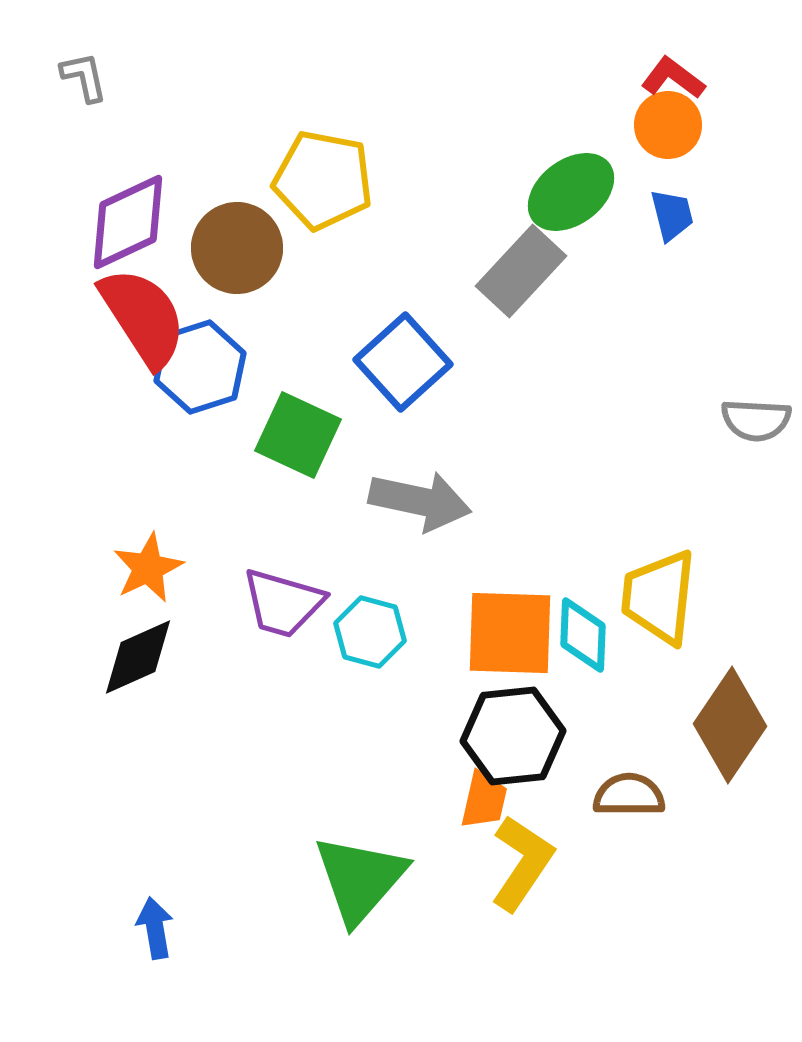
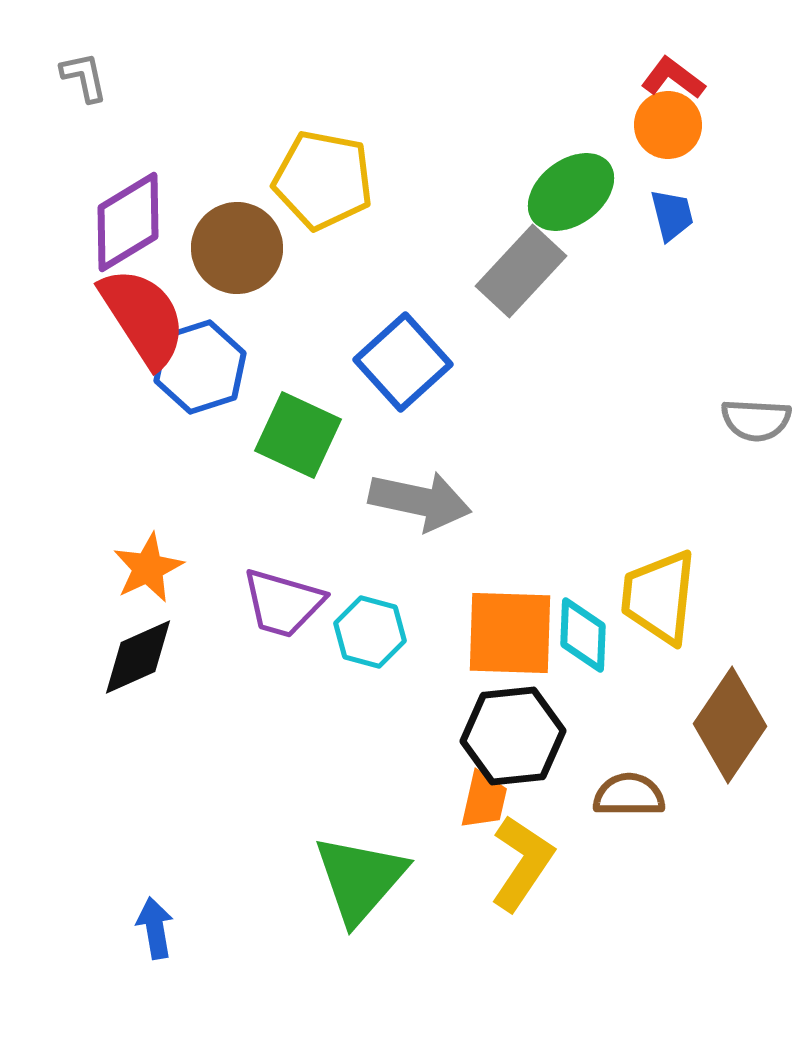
purple diamond: rotated 6 degrees counterclockwise
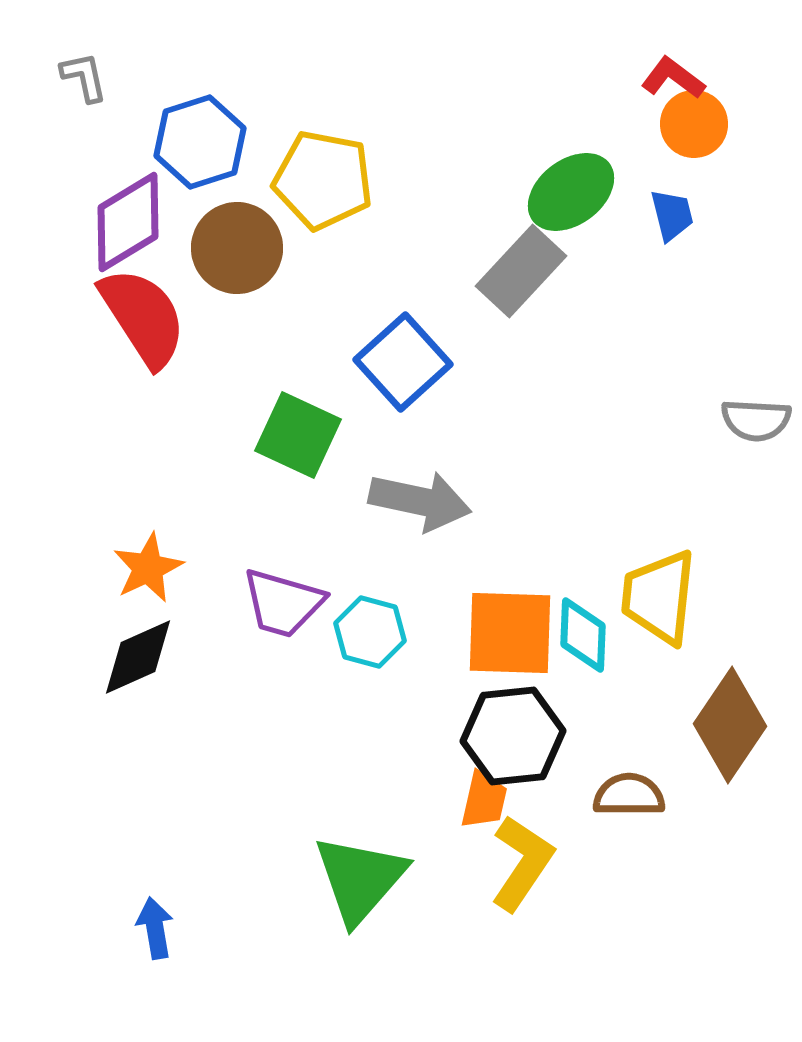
orange circle: moved 26 px right, 1 px up
blue hexagon: moved 225 px up
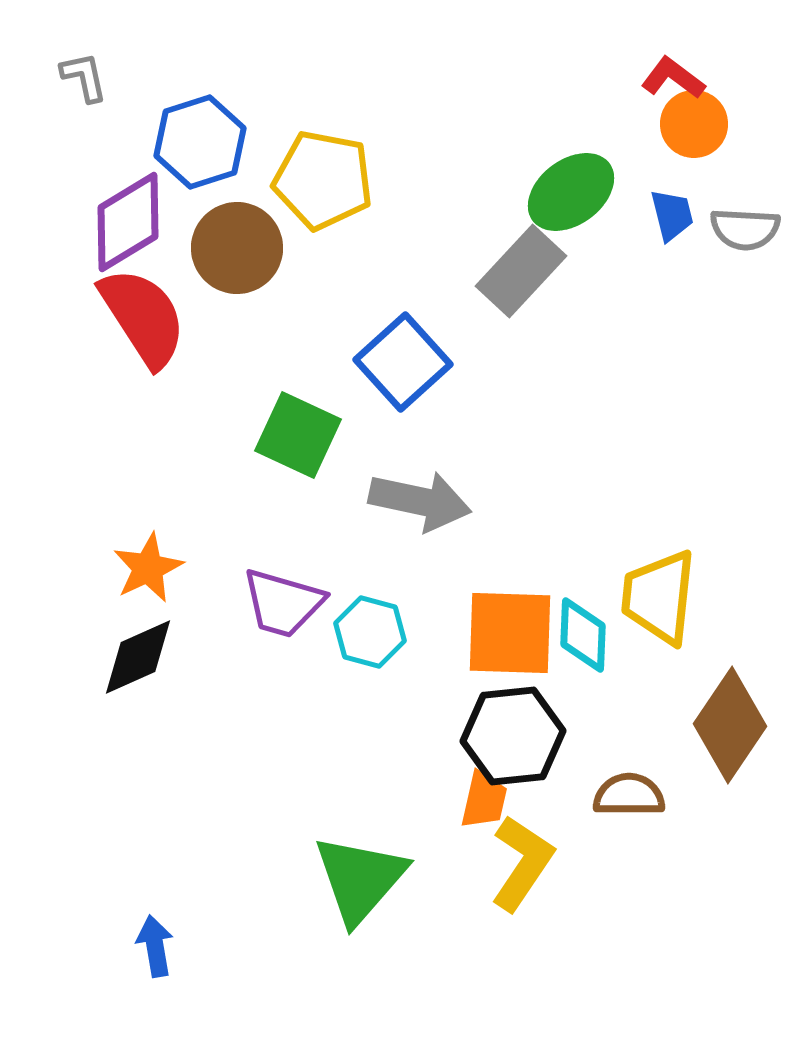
gray semicircle: moved 11 px left, 191 px up
blue arrow: moved 18 px down
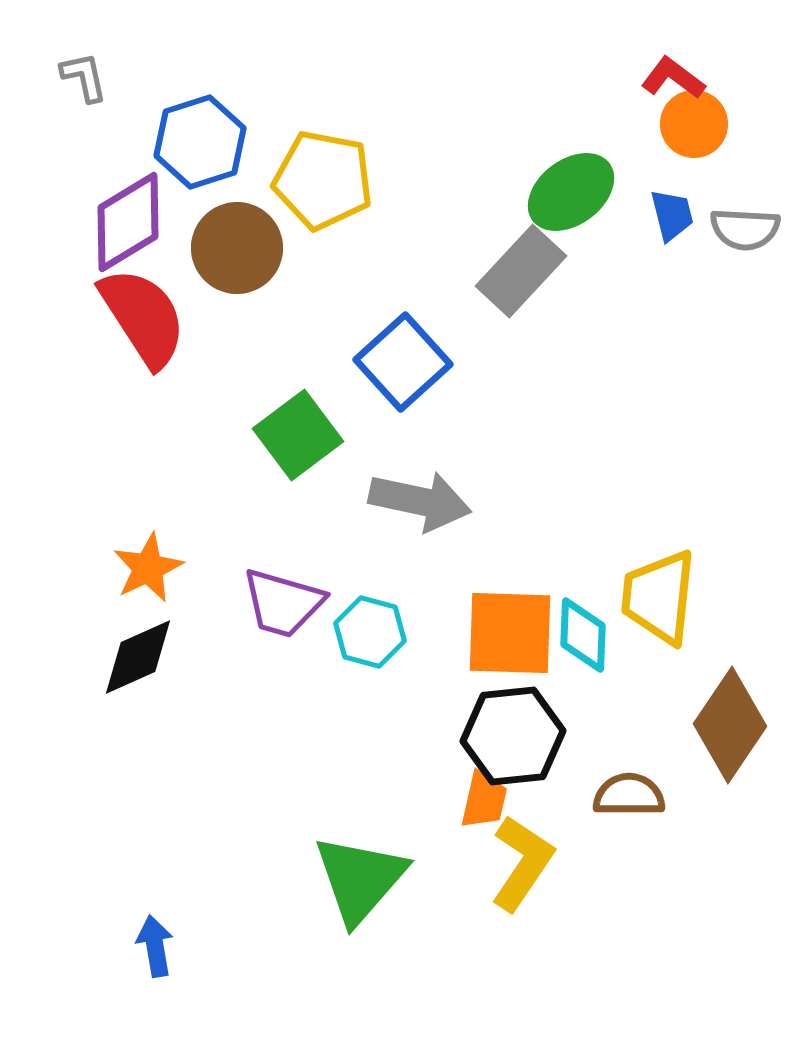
green square: rotated 28 degrees clockwise
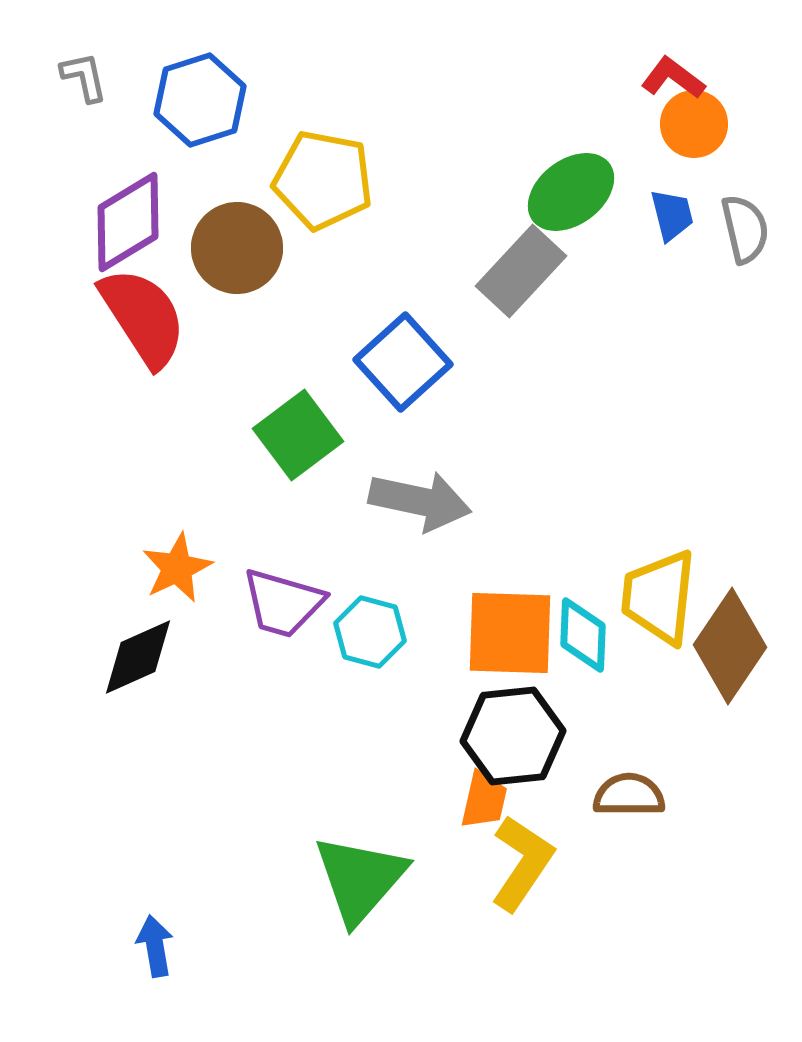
blue hexagon: moved 42 px up
gray semicircle: rotated 106 degrees counterclockwise
orange star: moved 29 px right
brown diamond: moved 79 px up
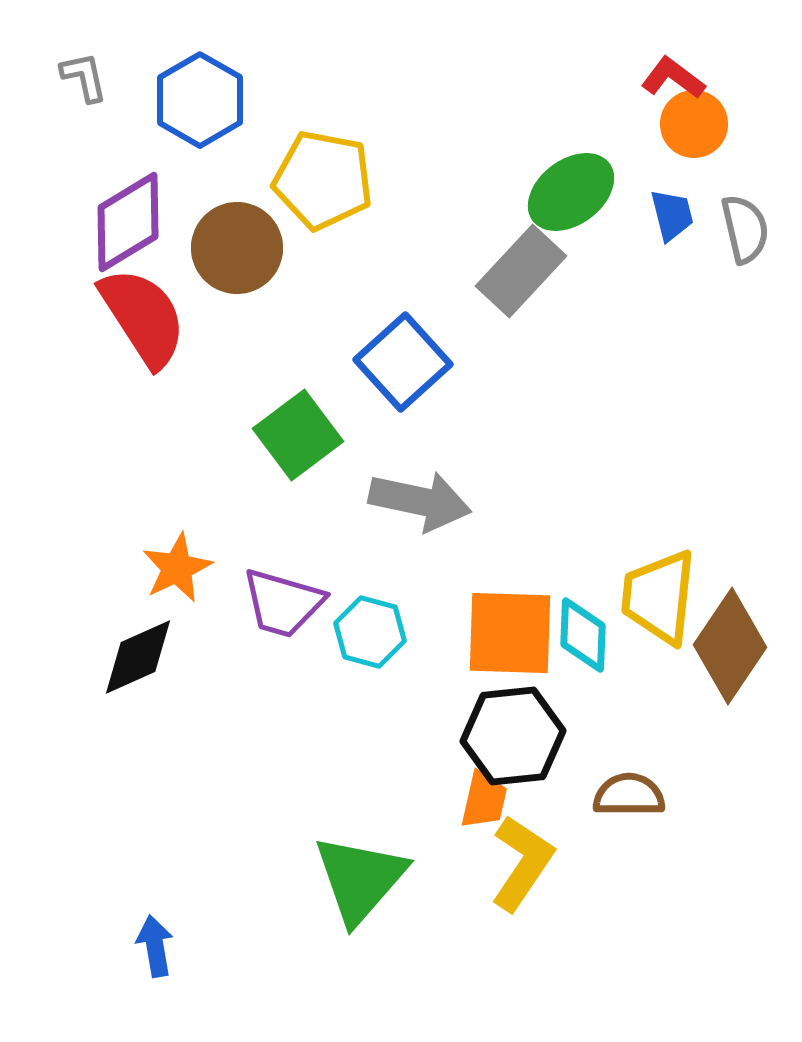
blue hexagon: rotated 12 degrees counterclockwise
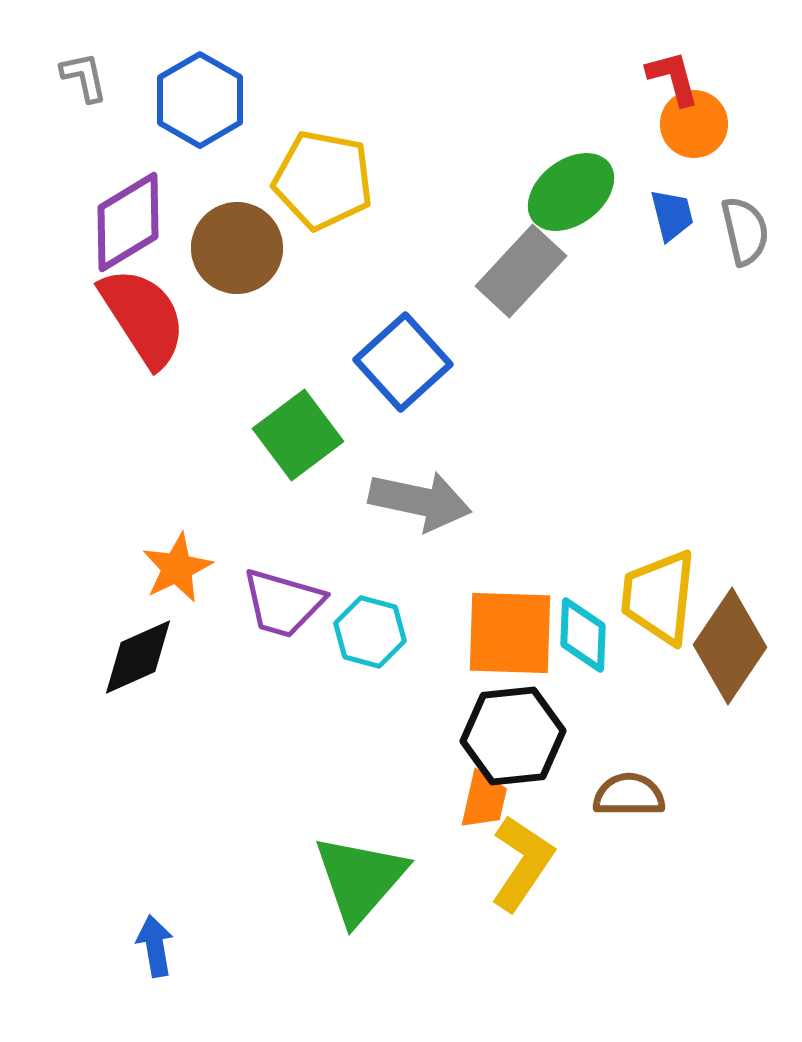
red L-shape: rotated 38 degrees clockwise
gray semicircle: moved 2 px down
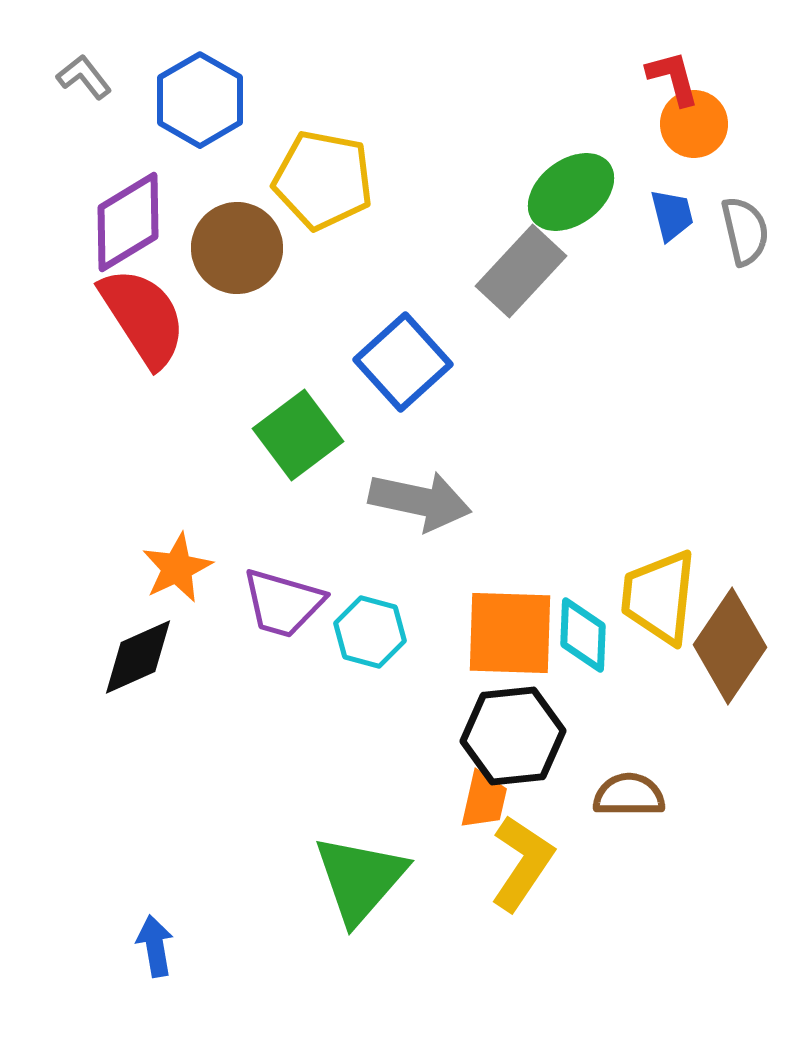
gray L-shape: rotated 26 degrees counterclockwise
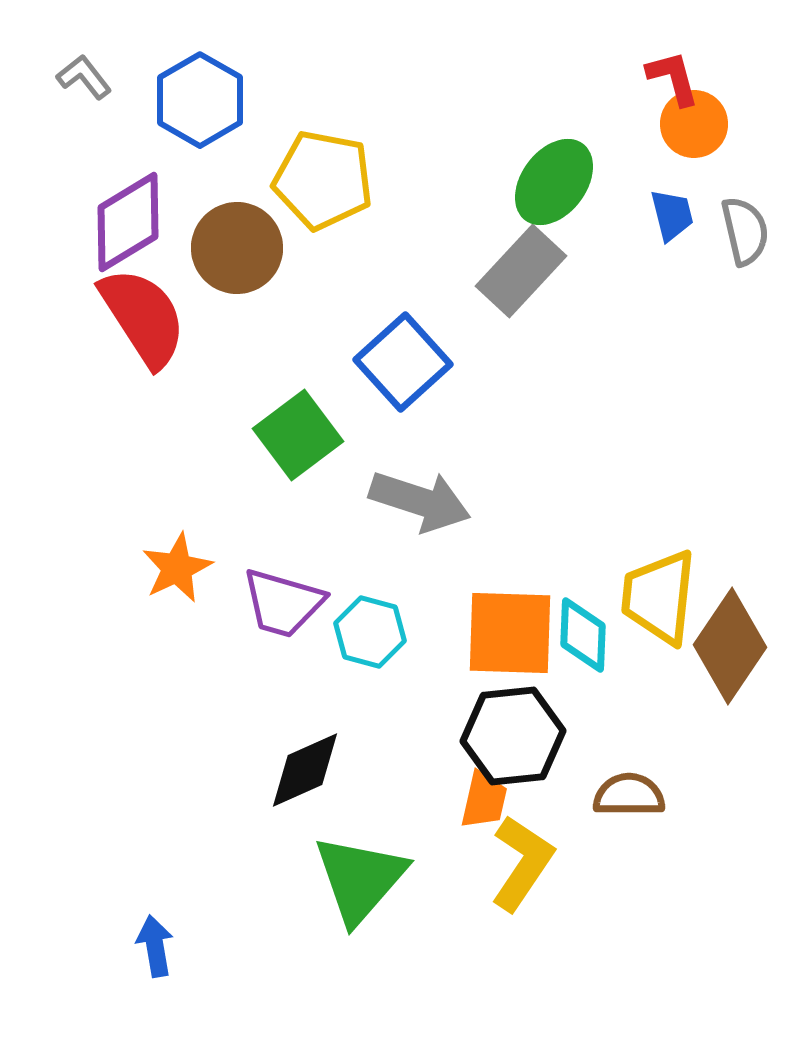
green ellipse: moved 17 px left, 10 px up; rotated 16 degrees counterclockwise
gray arrow: rotated 6 degrees clockwise
black diamond: moved 167 px right, 113 px down
